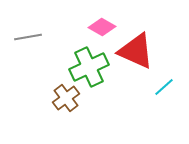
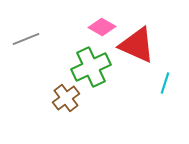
gray line: moved 2 px left, 2 px down; rotated 12 degrees counterclockwise
red triangle: moved 1 px right, 6 px up
green cross: moved 2 px right
cyan line: moved 1 px right, 4 px up; rotated 30 degrees counterclockwise
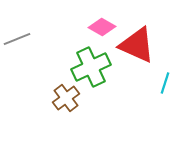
gray line: moved 9 px left
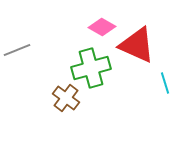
gray line: moved 11 px down
green cross: moved 1 px down; rotated 9 degrees clockwise
cyan line: rotated 35 degrees counterclockwise
brown cross: rotated 16 degrees counterclockwise
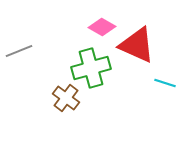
gray line: moved 2 px right, 1 px down
cyan line: rotated 55 degrees counterclockwise
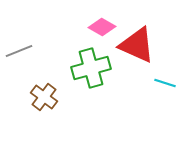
brown cross: moved 22 px left, 1 px up
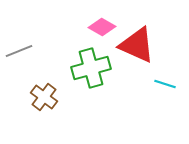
cyan line: moved 1 px down
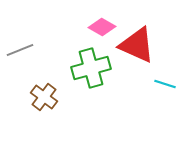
gray line: moved 1 px right, 1 px up
